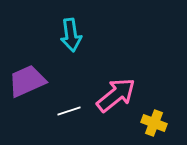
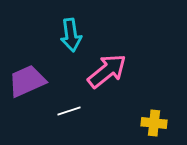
pink arrow: moved 9 px left, 24 px up
yellow cross: rotated 15 degrees counterclockwise
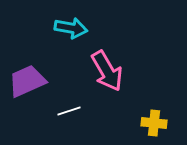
cyan arrow: moved 7 px up; rotated 72 degrees counterclockwise
pink arrow: rotated 99 degrees clockwise
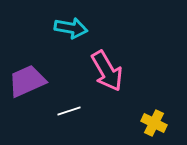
yellow cross: rotated 20 degrees clockwise
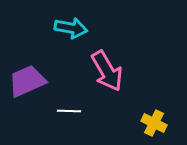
white line: rotated 20 degrees clockwise
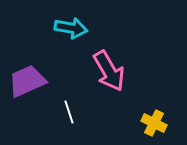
pink arrow: moved 2 px right
white line: moved 1 px down; rotated 70 degrees clockwise
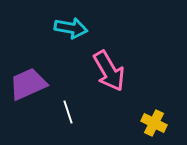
purple trapezoid: moved 1 px right, 3 px down
white line: moved 1 px left
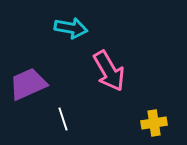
white line: moved 5 px left, 7 px down
yellow cross: rotated 35 degrees counterclockwise
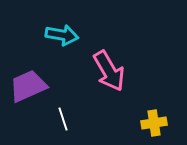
cyan arrow: moved 9 px left, 7 px down
purple trapezoid: moved 2 px down
